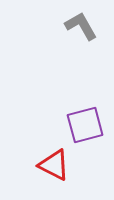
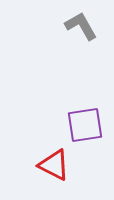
purple square: rotated 6 degrees clockwise
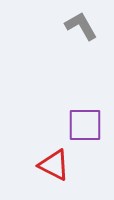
purple square: rotated 9 degrees clockwise
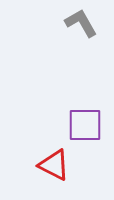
gray L-shape: moved 3 px up
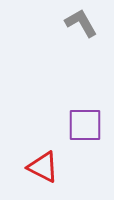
red triangle: moved 11 px left, 2 px down
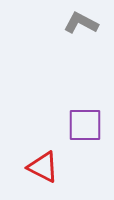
gray L-shape: rotated 32 degrees counterclockwise
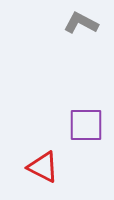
purple square: moved 1 px right
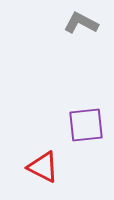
purple square: rotated 6 degrees counterclockwise
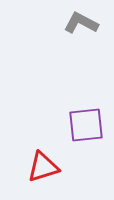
red triangle: rotated 44 degrees counterclockwise
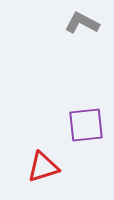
gray L-shape: moved 1 px right
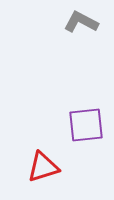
gray L-shape: moved 1 px left, 1 px up
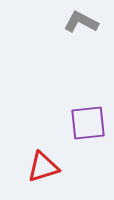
purple square: moved 2 px right, 2 px up
